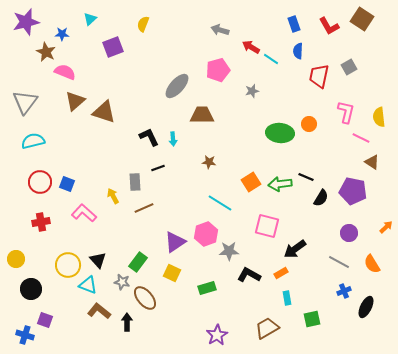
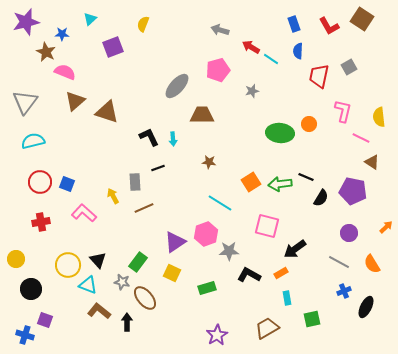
brown triangle at (104, 112): moved 3 px right
pink L-shape at (346, 112): moved 3 px left, 1 px up
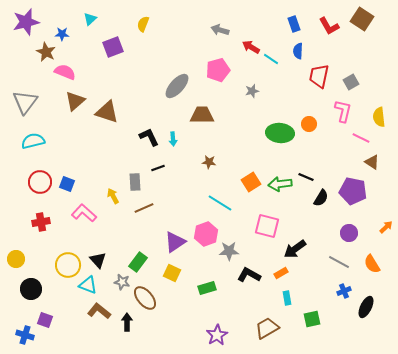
gray square at (349, 67): moved 2 px right, 15 px down
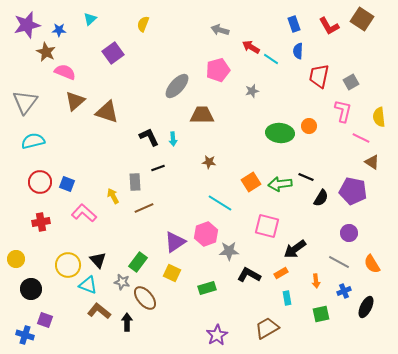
purple star at (26, 22): moved 1 px right, 3 px down
blue star at (62, 34): moved 3 px left, 4 px up
purple square at (113, 47): moved 6 px down; rotated 15 degrees counterclockwise
orange circle at (309, 124): moved 2 px down
orange arrow at (386, 227): moved 70 px left, 54 px down; rotated 128 degrees clockwise
green square at (312, 319): moved 9 px right, 5 px up
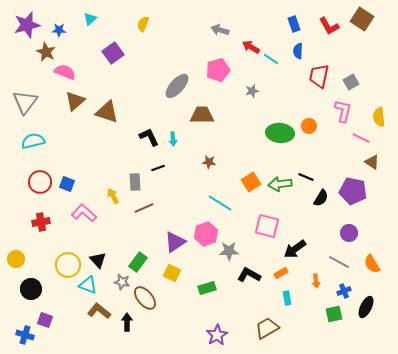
green square at (321, 314): moved 13 px right
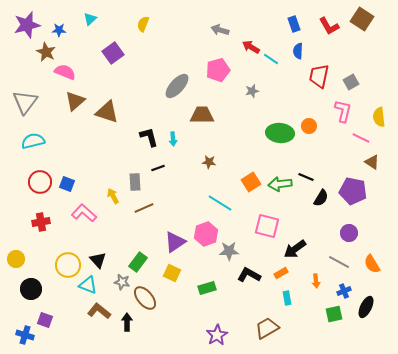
black L-shape at (149, 137): rotated 10 degrees clockwise
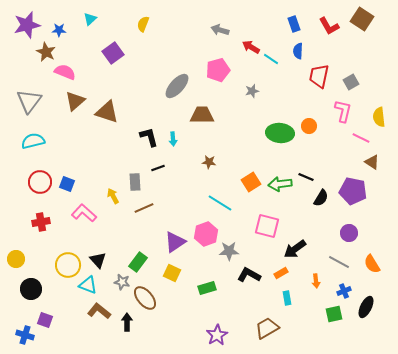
gray triangle at (25, 102): moved 4 px right, 1 px up
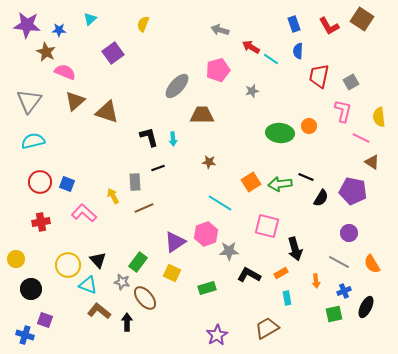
purple star at (27, 25): rotated 20 degrees clockwise
black arrow at (295, 249): rotated 70 degrees counterclockwise
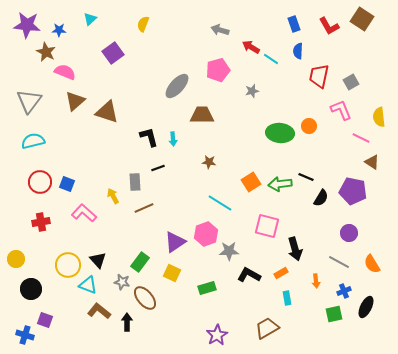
pink L-shape at (343, 111): moved 2 px left, 1 px up; rotated 35 degrees counterclockwise
green rectangle at (138, 262): moved 2 px right
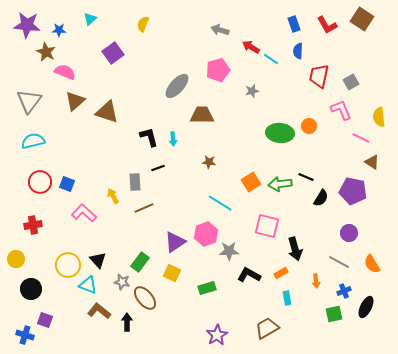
red L-shape at (329, 26): moved 2 px left, 1 px up
red cross at (41, 222): moved 8 px left, 3 px down
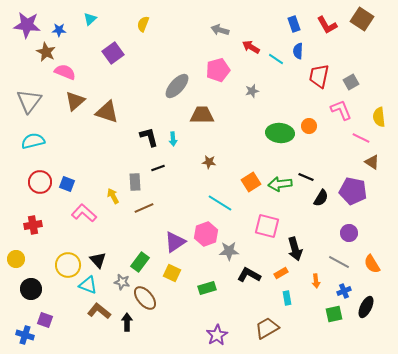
cyan line at (271, 59): moved 5 px right
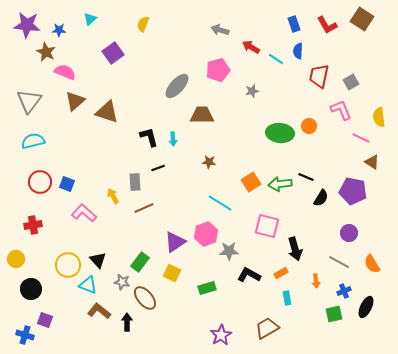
purple star at (217, 335): moved 4 px right
